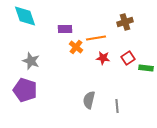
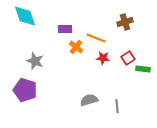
orange line: rotated 30 degrees clockwise
gray star: moved 4 px right
green rectangle: moved 3 px left, 1 px down
gray semicircle: rotated 60 degrees clockwise
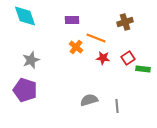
purple rectangle: moved 7 px right, 9 px up
gray star: moved 4 px left, 1 px up; rotated 30 degrees clockwise
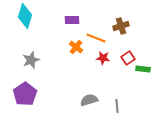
cyan diamond: rotated 35 degrees clockwise
brown cross: moved 4 px left, 4 px down
purple pentagon: moved 4 px down; rotated 20 degrees clockwise
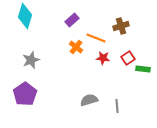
purple rectangle: rotated 40 degrees counterclockwise
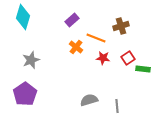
cyan diamond: moved 2 px left, 1 px down
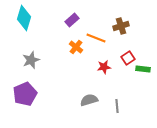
cyan diamond: moved 1 px right, 1 px down
red star: moved 1 px right, 9 px down; rotated 16 degrees counterclockwise
purple pentagon: rotated 10 degrees clockwise
